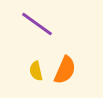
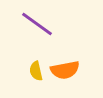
orange semicircle: rotated 56 degrees clockwise
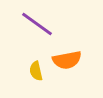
orange semicircle: moved 2 px right, 10 px up
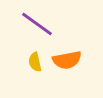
yellow semicircle: moved 1 px left, 9 px up
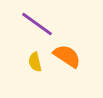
orange semicircle: moved 4 px up; rotated 136 degrees counterclockwise
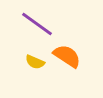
yellow semicircle: rotated 54 degrees counterclockwise
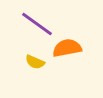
orange semicircle: moved 8 px up; rotated 44 degrees counterclockwise
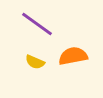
orange semicircle: moved 6 px right, 8 px down
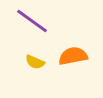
purple line: moved 5 px left, 3 px up
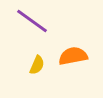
yellow semicircle: moved 2 px right, 3 px down; rotated 90 degrees counterclockwise
